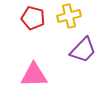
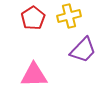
red pentagon: rotated 25 degrees clockwise
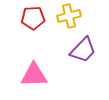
red pentagon: rotated 30 degrees clockwise
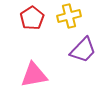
red pentagon: moved 1 px left; rotated 30 degrees counterclockwise
pink triangle: rotated 8 degrees counterclockwise
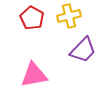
red pentagon: rotated 10 degrees counterclockwise
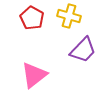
yellow cross: rotated 30 degrees clockwise
pink triangle: rotated 28 degrees counterclockwise
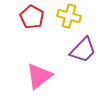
red pentagon: moved 1 px up
pink triangle: moved 5 px right, 1 px down
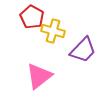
yellow cross: moved 16 px left, 15 px down
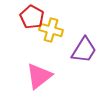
yellow cross: moved 2 px left, 1 px up
purple trapezoid: moved 1 px right; rotated 12 degrees counterclockwise
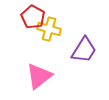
red pentagon: moved 1 px right
yellow cross: moved 2 px left, 1 px up
